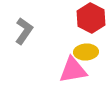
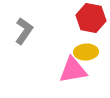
red hexagon: rotated 16 degrees counterclockwise
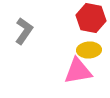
yellow ellipse: moved 3 px right, 2 px up
pink triangle: moved 5 px right, 1 px down
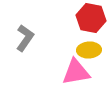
gray L-shape: moved 1 px right, 7 px down
pink triangle: moved 2 px left, 1 px down
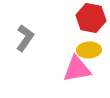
pink triangle: moved 1 px right, 3 px up
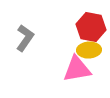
red hexagon: moved 9 px down
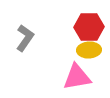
red hexagon: moved 2 px left; rotated 12 degrees counterclockwise
pink triangle: moved 8 px down
